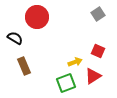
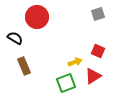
gray square: rotated 16 degrees clockwise
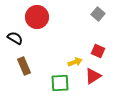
gray square: rotated 32 degrees counterclockwise
green square: moved 6 px left; rotated 18 degrees clockwise
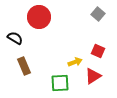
red circle: moved 2 px right
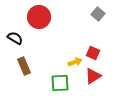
red square: moved 5 px left, 2 px down
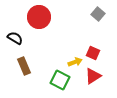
green square: moved 3 px up; rotated 30 degrees clockwise
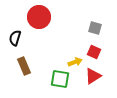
gray square: moved 3 px left, 14 px down; rotated 24 degrees counterclockwise
black semicircle: rotated 105 degrees counterclockwise
red square: moved 1 px right, 1 px up
green square: moved 1 px up; rotated 18 degrees counterclockwise
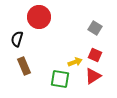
gray square: rotated 16 degrees clockwise
black semicircle: moved 2 px right, 1 px down
red square: moved 1 px right, 3 px down
